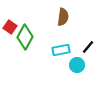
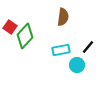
green diamond: moved 1 px up; rotated 15 degrees clockwise
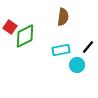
green diamond: rotated 20 degrees clockwise
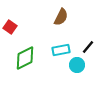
brown semicircle: moved 2 px left; rotated 18 degrees clockwise
green diamond: moved 22 px down
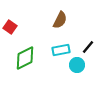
brown semicircle: moved 1 px left, 3 px down
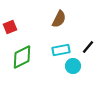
brown semicircle: moved 1 px left, 1 px up
red square: rotated 32 degrees clockwise
green diamond: moved 3 px left, 1 px up
cyan circle: moved 4 px left, 1 px down
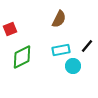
red square: moved 2 px down
black line: moved 1 px left, 1 px up
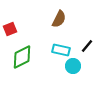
cyan rectangle: rotated 24 degrees clockwise
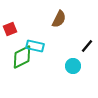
cyan rectangle: moved 26 px left, 4 px up
